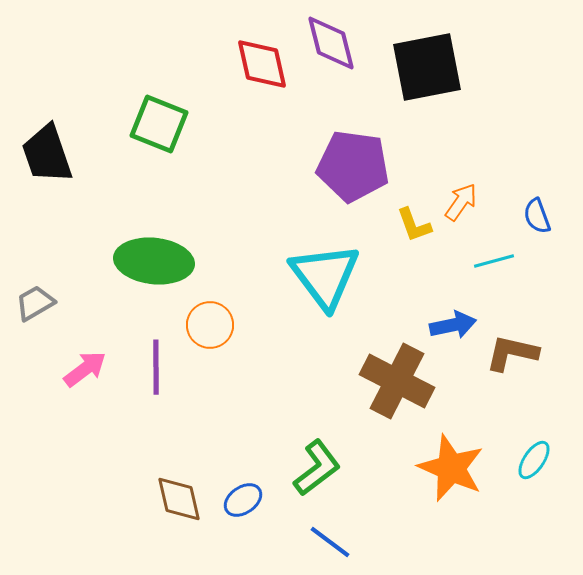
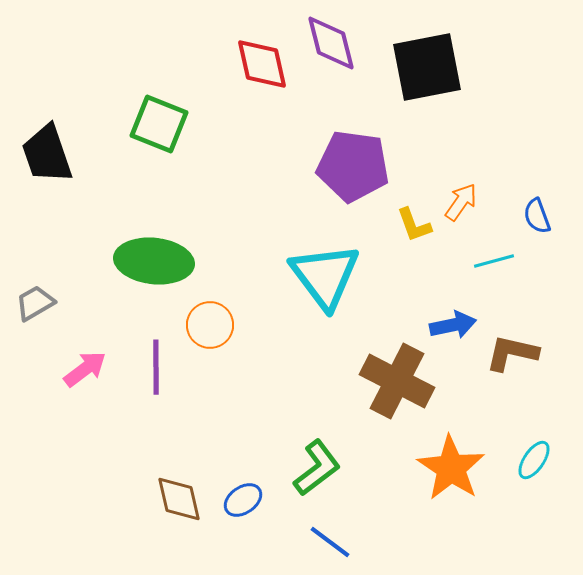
orange star: rotated 10 degrees clockwise
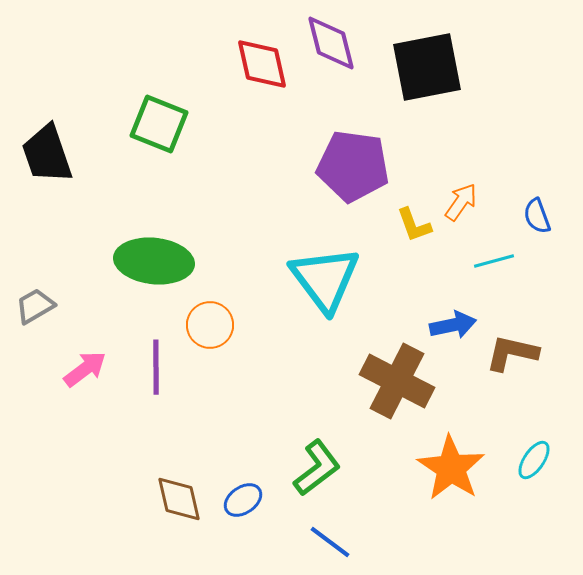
cyan triangle: moved 3 px down
gray trapezoid: moved 3 px down
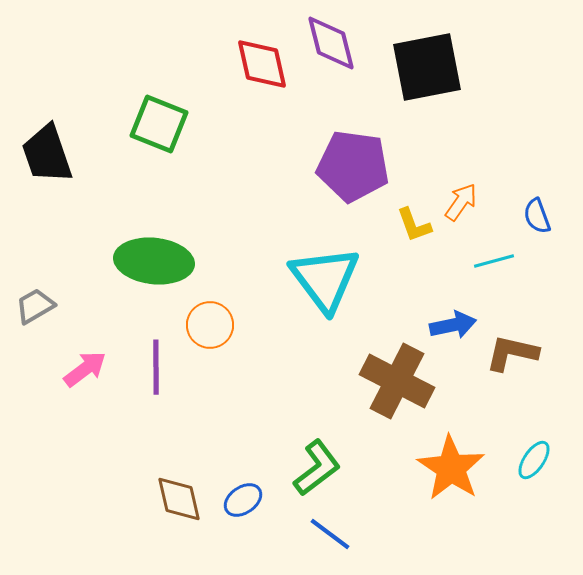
blue line: moved 8 px up
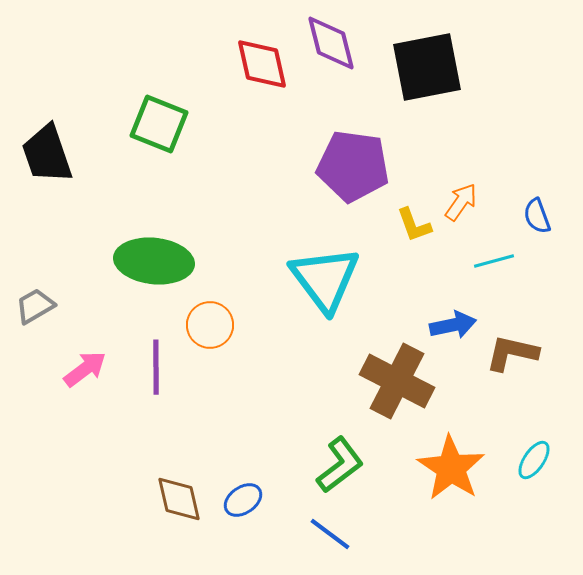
green L-shape: moved 23 px right, 3 px up
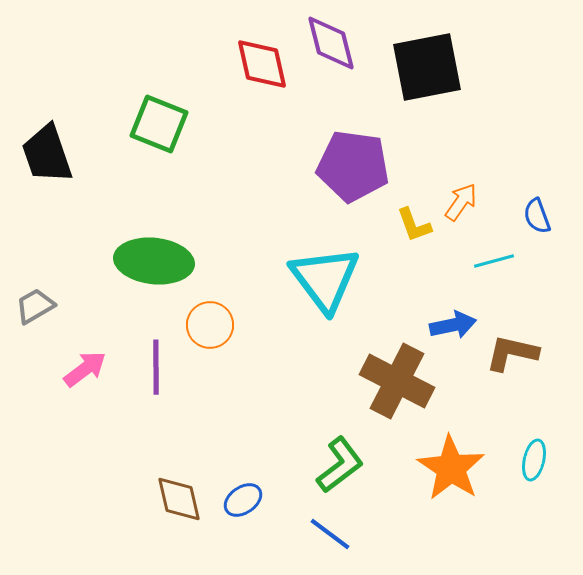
cyan ellipse: rotated 21 degrees counterclockwise
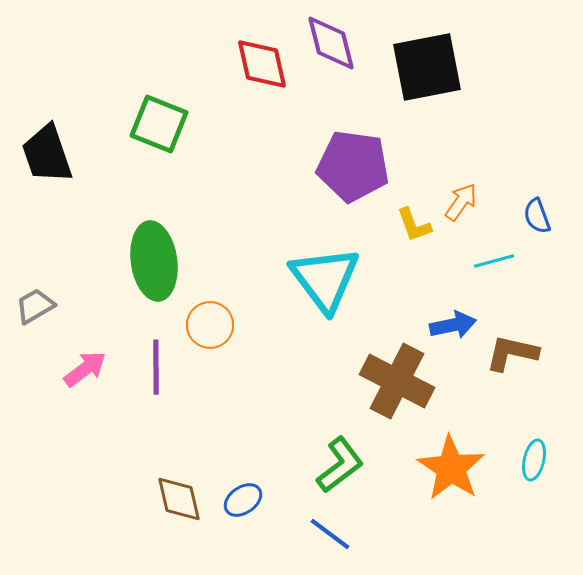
green ellipse: rotated 76 degrees clockwise
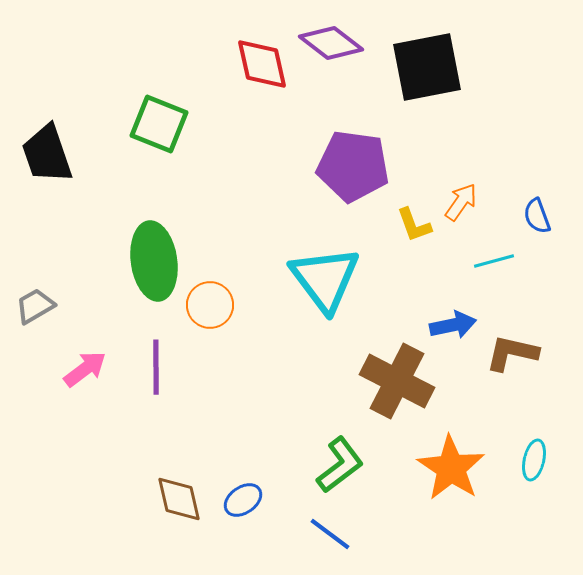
purple diamond: rotated 38 degrees counterclockwise
orange circle: moved 20 px up
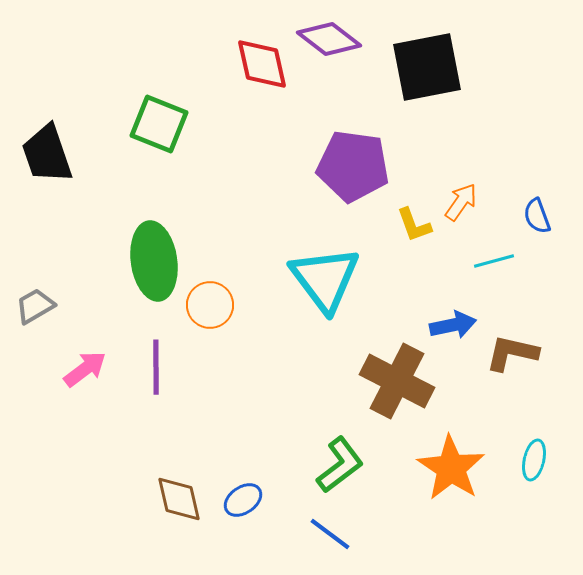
purple diamond: moved 2 px left, 4 px up
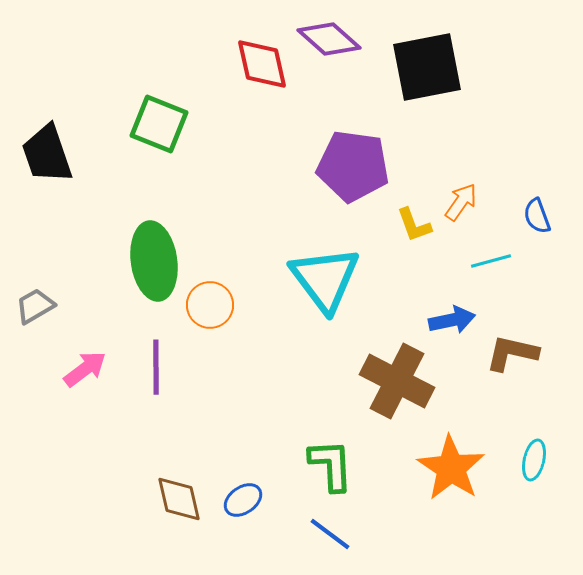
purple diamond: rotated 4 degrees clockwise
cyan line: moved 3 px left
blue arrow: moved 1 px left, 5 px up
green L-shape: moved 9 px left; rotated 56 degrees counterclockwise
